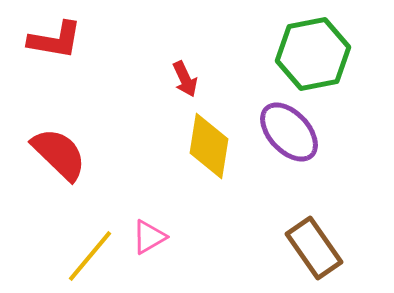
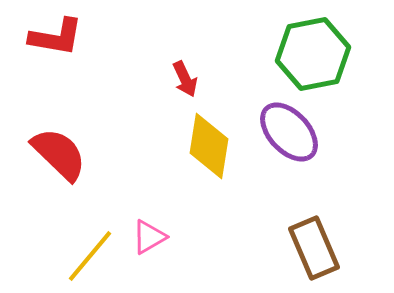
red L-shape: moved 1 px right, 3 px up
brown rectangle: rotated 12 degrees clockwise
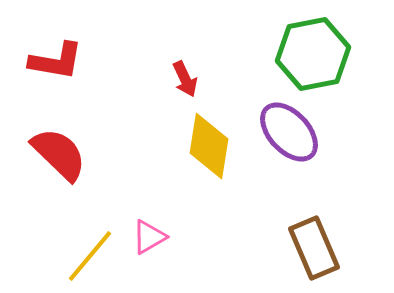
red L-shape: moved 24 px down
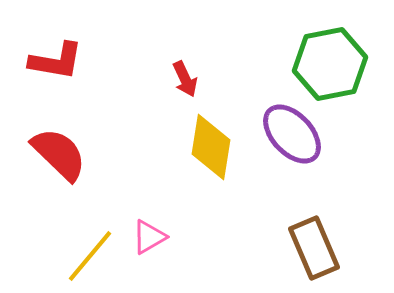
green hexagon: moved 17 px right, 10 px down
purple ellipse: moved 3 px right, 2 px down
yellow diamond: moved 2 px right, 1 px down
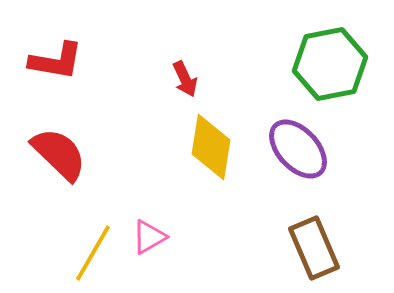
purple ellipse: moved 6 px right, 15 px down
yellow line: moved 3 px right, 3 px up; rotated 10 degrees counterclockwise
